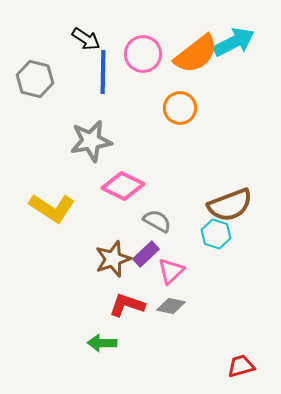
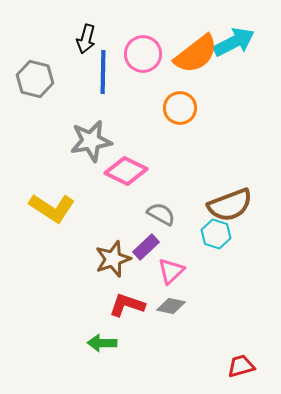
black arrow: rotated 72 degrees clockwise
pink diamond: moved 3 px right, 15 px up
gray semicircle: moved 4 px right, 7 px up
purple rectangle: moved 7 px up
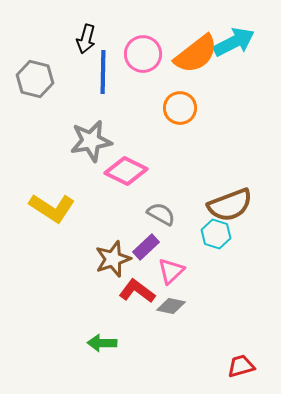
red L-shape: moved 10 px right, 14 px up; rotated 18 degrees clockwise
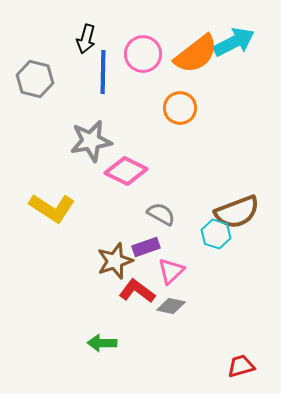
brown semicircle: moved 7 px right, 7 px down
purple rectangle: rotated 24 degrees clockwise
brown star: moved 2 px right, 2 px down
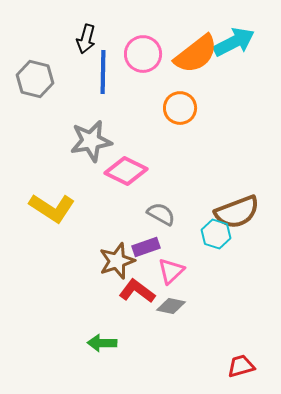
brown star: moved 2 px right
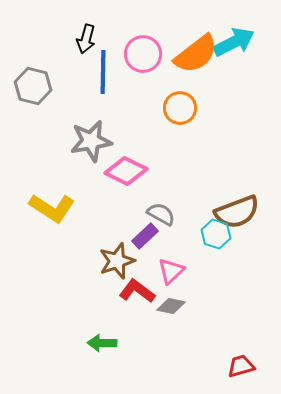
gray hexagon: moved 2 px left, 7 px down
purple rectangle: moved 1 px left, 11 px up; rotated 24 degrees counterclockwise
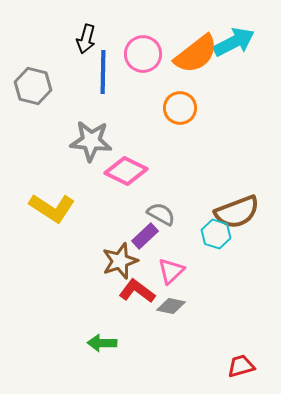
gray star: rotated 15 degrees clockwise
brown star: moved 3 px right
